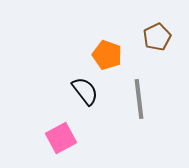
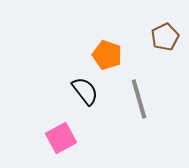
brown pentagon: moved 8 px right
gray line: rotated 9 degrees counterclockwise
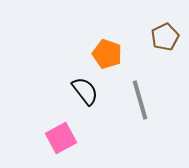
orange pentagon: moved 1 px up
gray line: moved 1 px right, 1 px down
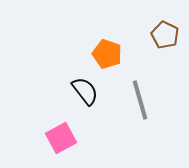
brown pentagon: moved 2 px up; rotated 20 degrees counterclockwise
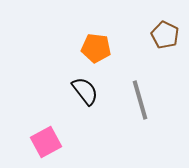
orange pentagon: moved 11 px left, 6 px up; rotated 12 degrees counterclockwise
pink square: moved 15 px left, 4 px down
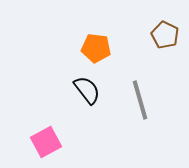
black semicircle: moved 2 px right, 1 px up
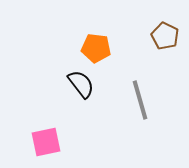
brown pentagon: moved 1 px down
black semicircle: moved 6 px left, 6 px up
pink square: rotated 16 degrees clockwise
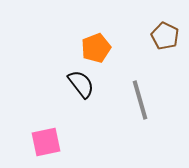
orange pentagon: rotated 28 degrees counterclockwise
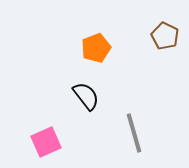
black semicircle: moved 5 px right, 12 px down
gray line: moved 6 px left, 33 px down
pink square: rotated 12 degrees counterclockwise
